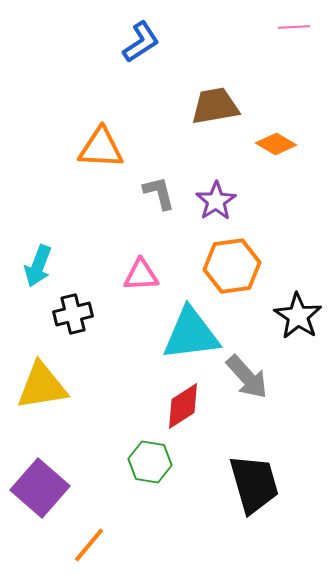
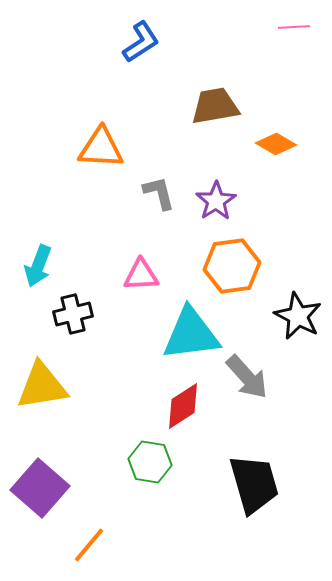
black star: rotated 6 degrees counterclockwise
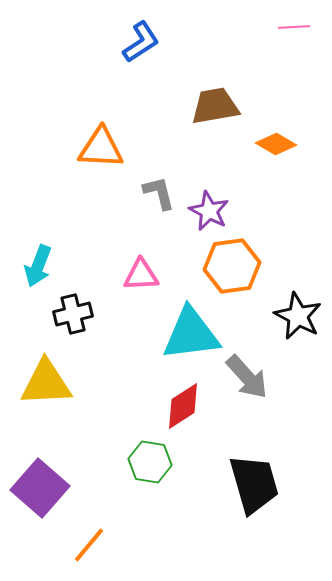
purple star: moved 7 px left, 10 px down; rotated 12 degrees counterclockwise
yellow triangle: moved 4 px right, 3 px up; rotated 6 degrees clockwise
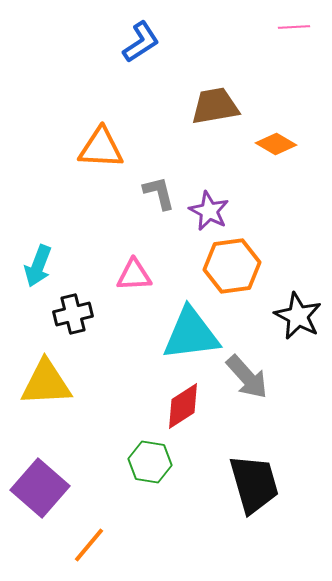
pink triangle: moved 7 px left
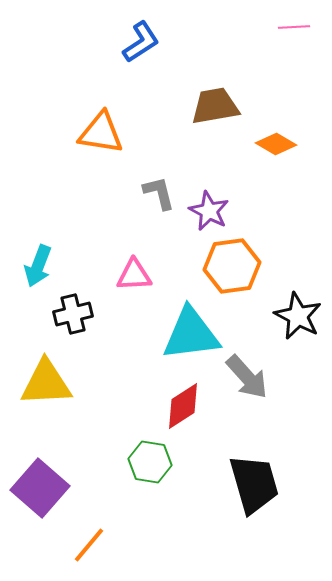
orange triangle: moved 15 px up; rotated 6 degrees clockwise
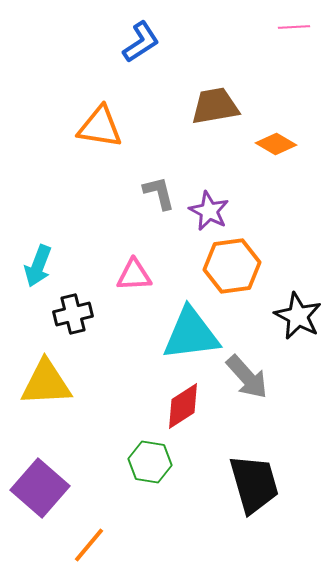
orange triangle: moved 1 px left, 6 px up
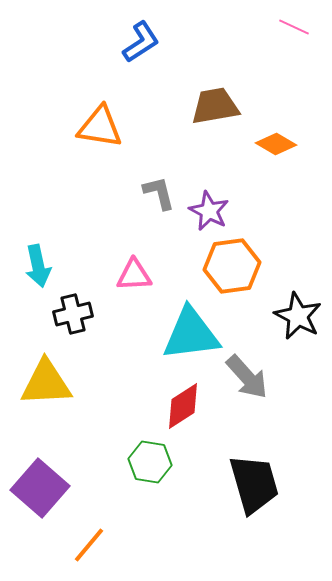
pink line: rotated 28 degrees clockwise
cyan arrow: rotated 33 degrees counterclockwise
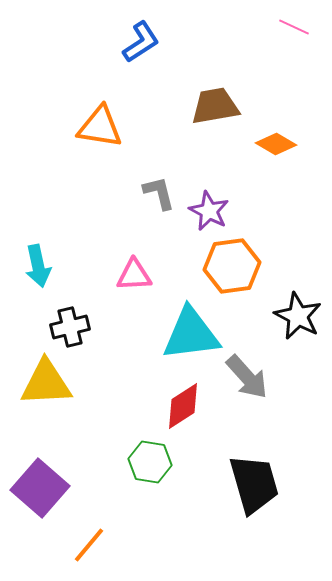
black cross: moved 3 px left, 13 px down
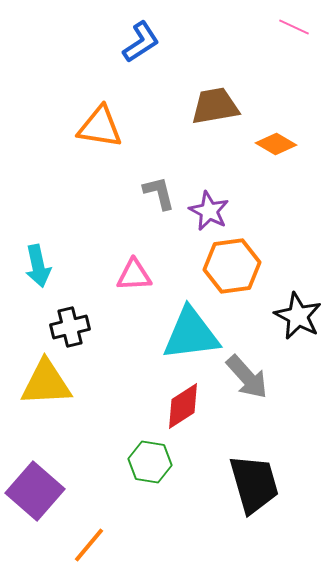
purple square: moved 5 px left, 3 px down
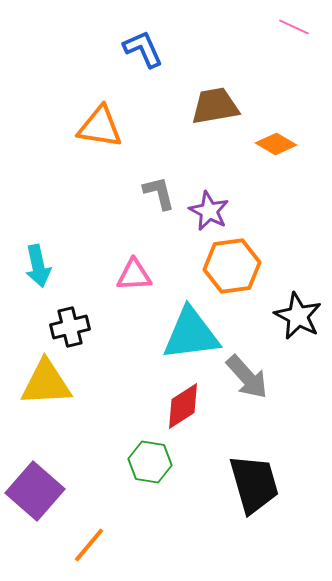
blue L-shape: moved 2 px right, 7 px down; rotated 81 degrees counterclockwise
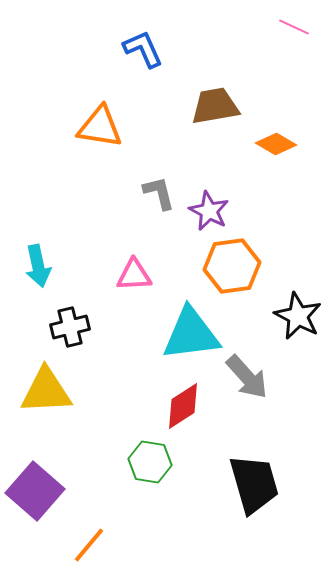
yellow triangle: moved 8 px down
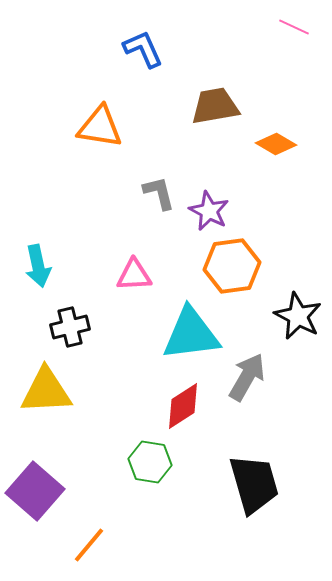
gray arrow: rotated 108 degrees counterclockwise
